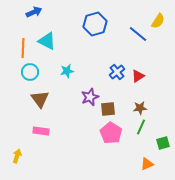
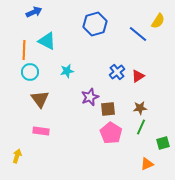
orange line: moved 1 px right, 2 px down
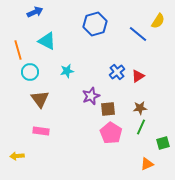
blue arrow: moved 1 px right
orange line: moved 6 px left; rotated 18 degrees counterclockwise
purple star: moved 1 px right, 1 px up
yellow arrow: rotated 112 degrees counterclockwise
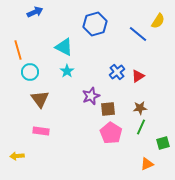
cyan triangle: moved 17 px right, 6 px down
cyan star: rotated 24 degrees counterclockwise
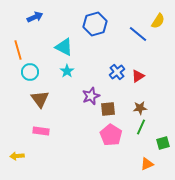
blue arrow: moved 5 px down
pink pentagon: moved 2 px down
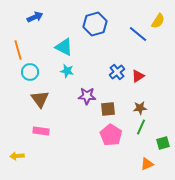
cyan star: rotated 24 degrees counterclockwise
purple star: moved 4 px left; rotated 24 degrees clockwise
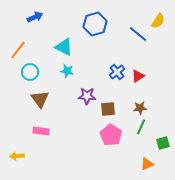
orange line: rotated 54 degrees clockwise
